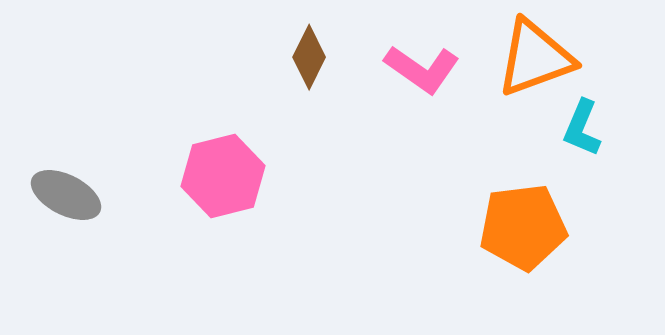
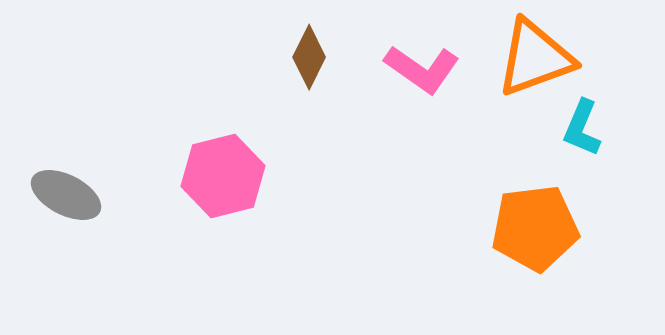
orange pentagon: moved 12 px right, 1 px down
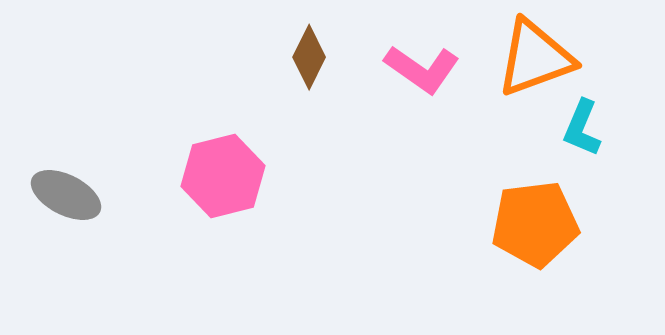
orange pentagon: moved 4 px up
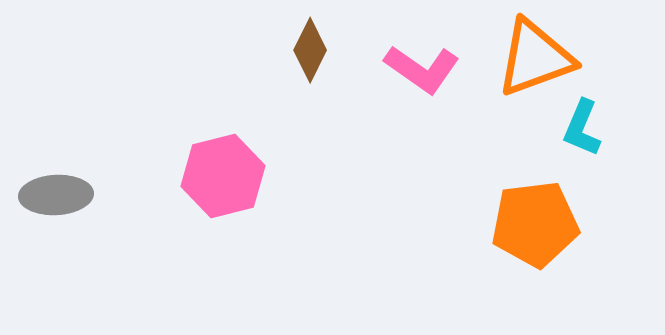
brown diamond: moved 1 px right, 7 px up
gray ellipse: moved 10 px left; rotated 30 degrees counterclockwise
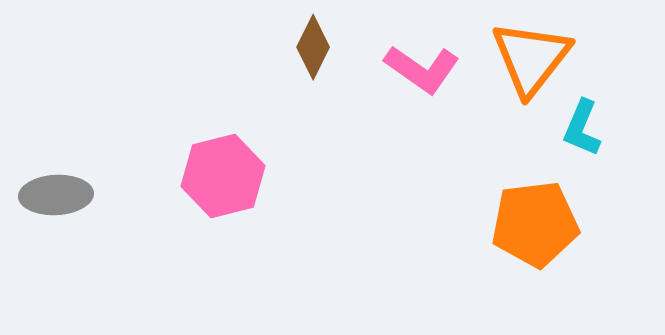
brown diamond: moved 3 px right, 3 px up
orange triangle: moved 4 px left; rotated 32 degrees counterclockwise
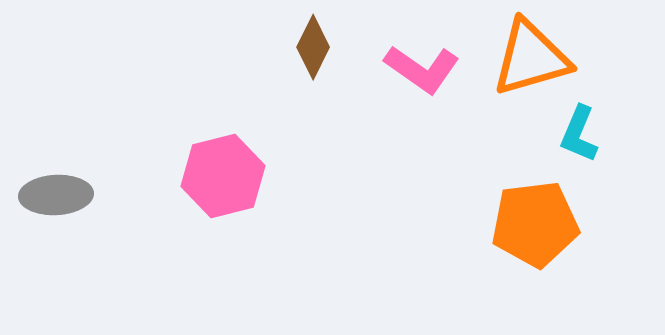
orange triangle: rotated 36 degrees clockwise
cyan L-shape: moved 3 px left, 6 px down
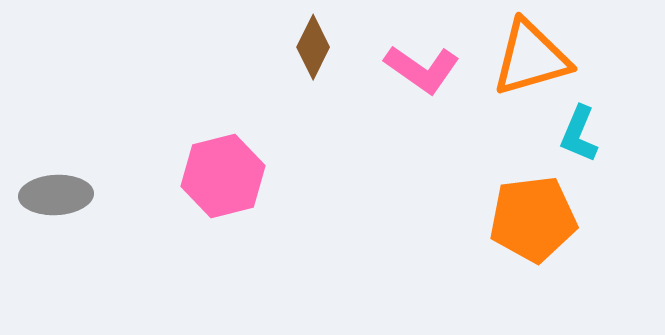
orange pentagon: moved 2 px left, 5 px up
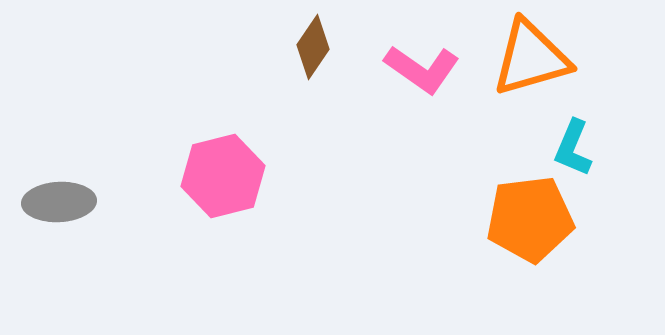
brown diamond: rotated 8 degrees clockwise
cyan L-shape: moved 6 px left, 14 px down
gray ellipse: moved 3 px right, 7 px down
orange pentagon: moved 3 px left
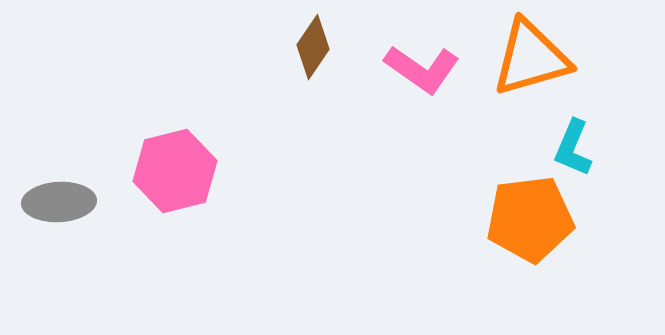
pink hexagon: moved 48 px left, 5 px up
